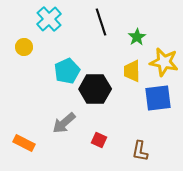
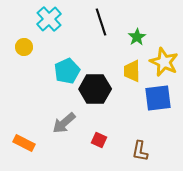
yellow star: rotated 12 degrees clockwise
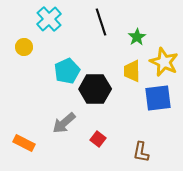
red square: moved 1 px left, 1 px up; rotated 14 degrees clockwise
brown L-shape: moved 1 px right, 1 px down
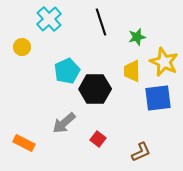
green star: rotated 18 degrees clockwise
yellow circle: moved 2 px left
brown L-shape: rotated 125 degrees counterclockwise
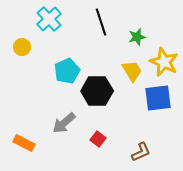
yellow trapezoid: rotated 150 degrees clockwise
black hexagon: moved 2 px right, 2 px down
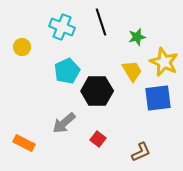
cyan cross: moved 13 px right, 8 px down; rotated 25 degrees counterclockwise
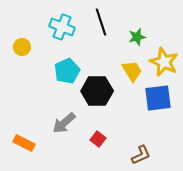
brown L-shape: moved 3 px down
